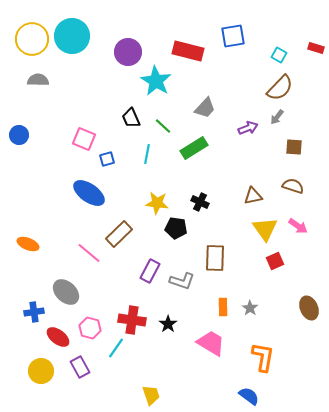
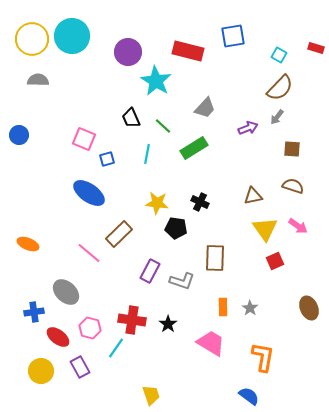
brown square at (294, 147): moved 2 px left, 2 px down
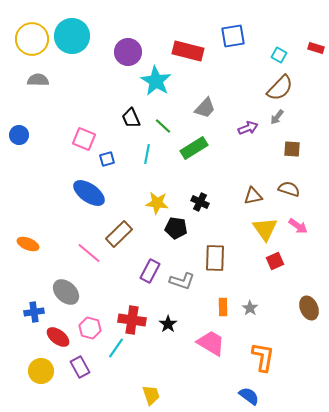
brown semicircle at (293, 186): moved 4 px left, 3 px down
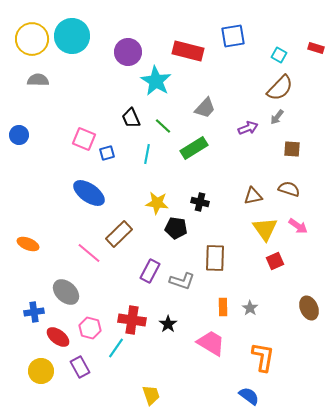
blue square at (107, 159): moved 6 px up
black cross at (200, 202): rotated 12 degrees counterclockwise
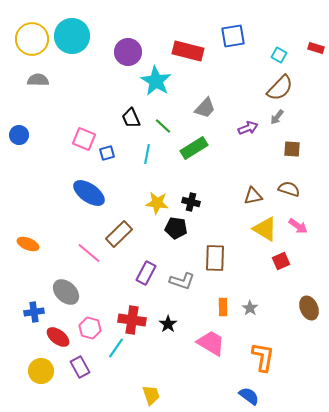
black cross at (200, 202): moved 9 px left
yellow triangle at (265, 229): rotated 24 degrees counterclockwise
red square at (275, 261): moved 6 px right
purple rectangle at (150, 271): moved 4 px left, 2 px down
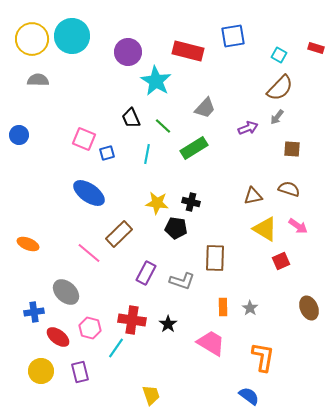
purple rectangle at (80, 367): moved 5 px down; rotated 15 degrees clockwise
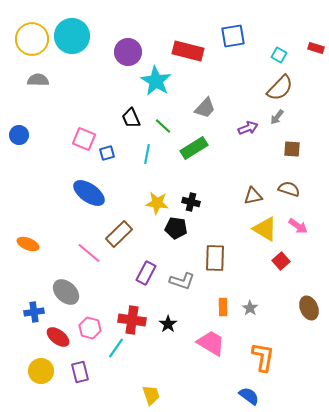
red square at (281, 261): rotated 18 degrees counterclockwise
